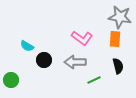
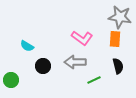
black circle: moved 1 px left, 6 px down
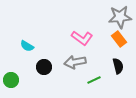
gray star: rotated 15 degrees counterclockwise
orange rectangle: moved 4 px right; rotated 42 degrees counterclockwise
gray arrow: rotated 10 degrees counterclockwise
black circle: moved 1 px right, 1 px down
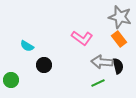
gray star: rotated 20 degrees clockwise
gray arrow: moved 27 px right; rotated 15 degrees clockwise
black circle: moved 2 px up
green line: moved 4 px right, 3 px down
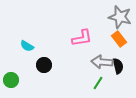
pink L-shape: rotated 45 degrees counterclockwise
green line: rotated 32 degrees counterclockwise
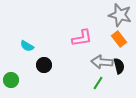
gray star: moved 2 px up
black semicircle: moved 1 px right
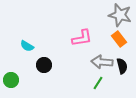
black semicircle: moved 3 px right
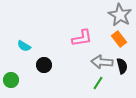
gray star: rotated 15 degrees clockwise
cyan semicircle: moved 3 px left
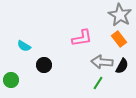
black semicircle: rotated 42 degrees clockwise
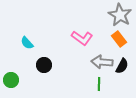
pink L-shape: rotated 45 degrees clockwise
cyan semicircle: moved 3 px right, 3 px up; rotated 16 degrees clockwise
green line: moved 1 px right, 1 px down; rotated 32 degrees counterclockwise
